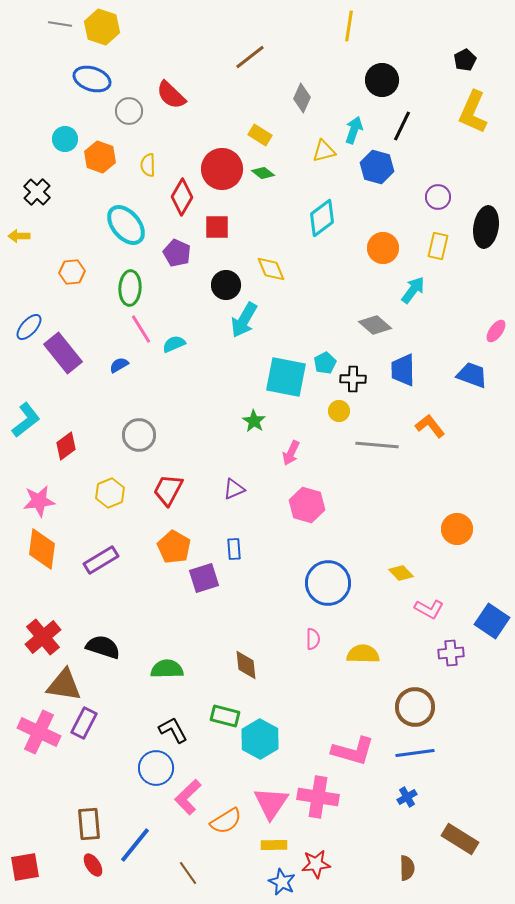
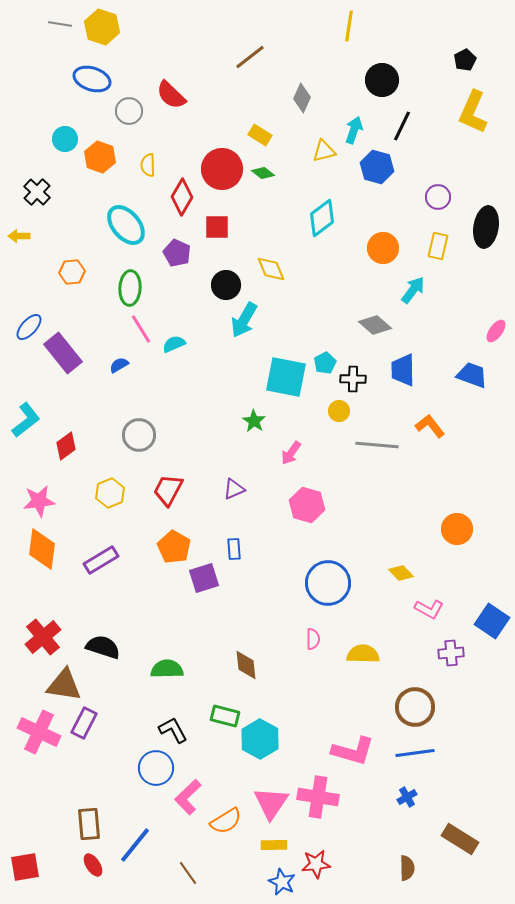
pink arrow at (291, 453): rotated 10 degrees clockwise
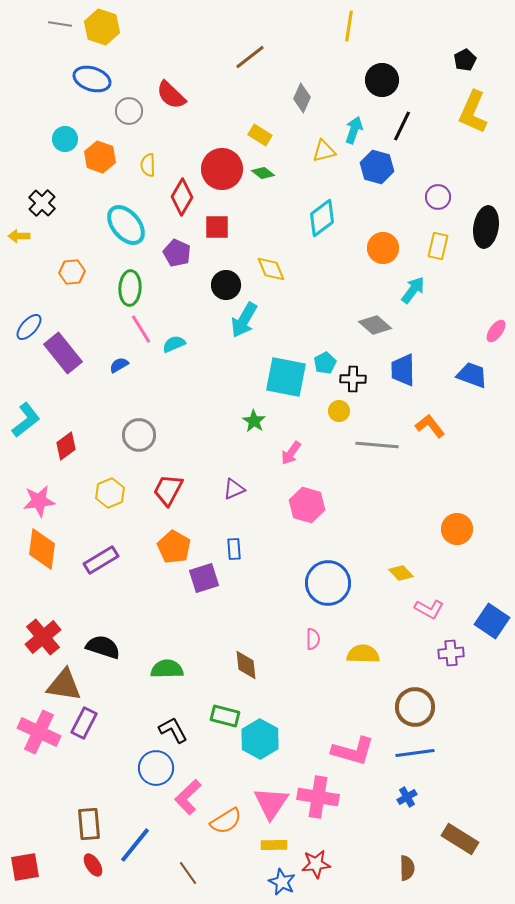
black cross at (37, 192): moved 5 px right, 11 px down
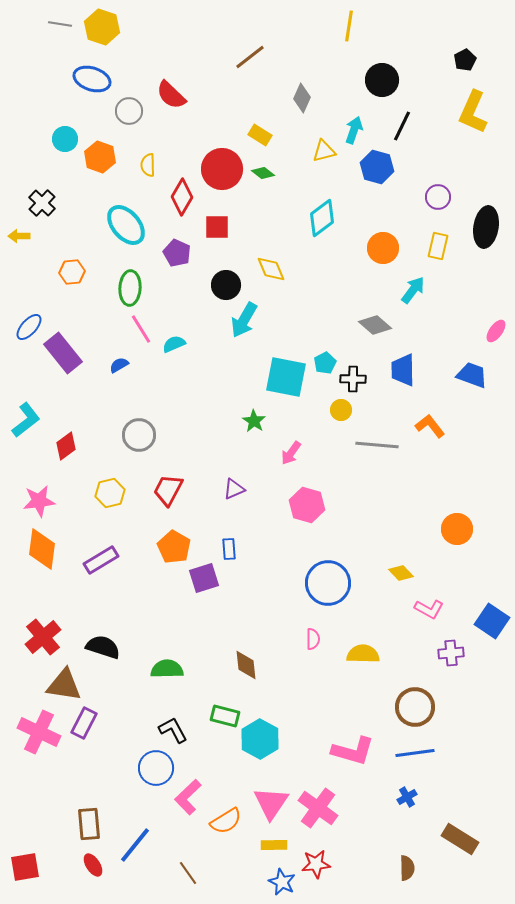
yellow circle at (339, 411): moved 2 px right, 1 px up
yellow hexagon at (110, 493): rotated 8 degrees clockwise
blue rectangle at (234, 549): moved 5 px left
pink cross at (318, 797): moved 11 px down; rotated 27 degrees clockwise
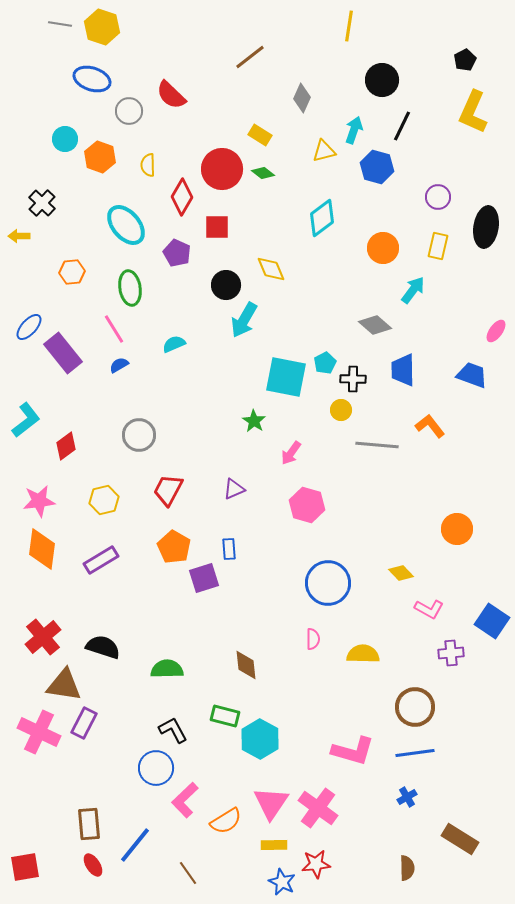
green ellipse at (130, 288): rotated 12 degrees counterclockwise
pink line at (141, 329): moved 27 px left
yellow hexagon at (110, 493): moved 6 px left, 7 px down
pink L-shape at (188, 797): moved 3 px left, 3 px down
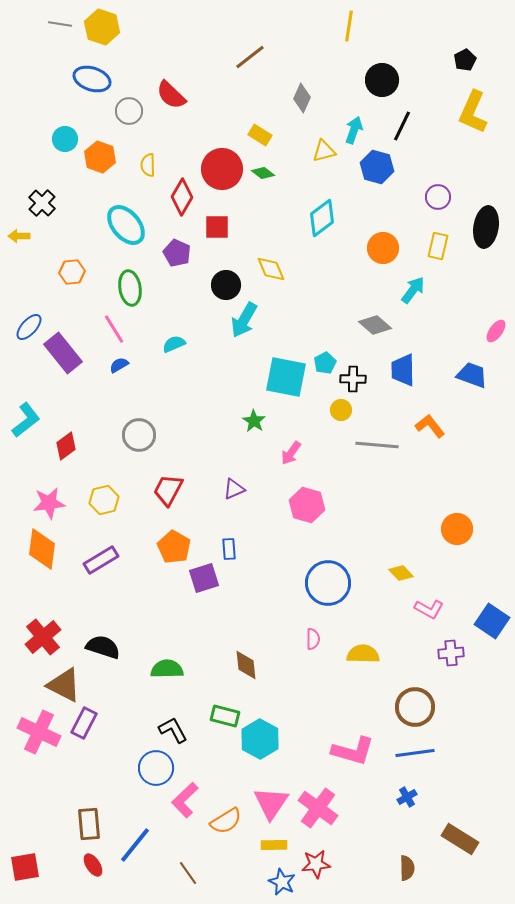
pink star at (39, 501): moved 10 px right, 2 px down
brown triangle at (64, 685): rotated 18 degrees clockwise
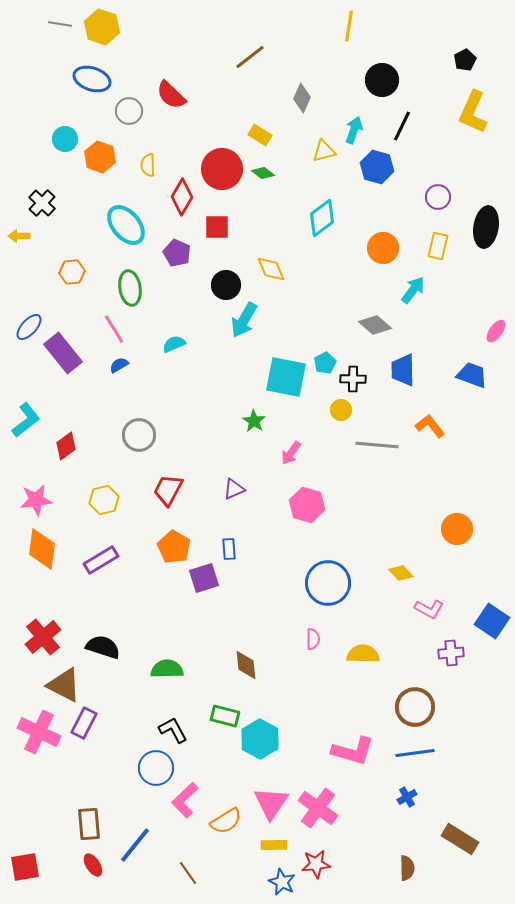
pink star at (49, 503): moved 13 px left, 3 px up
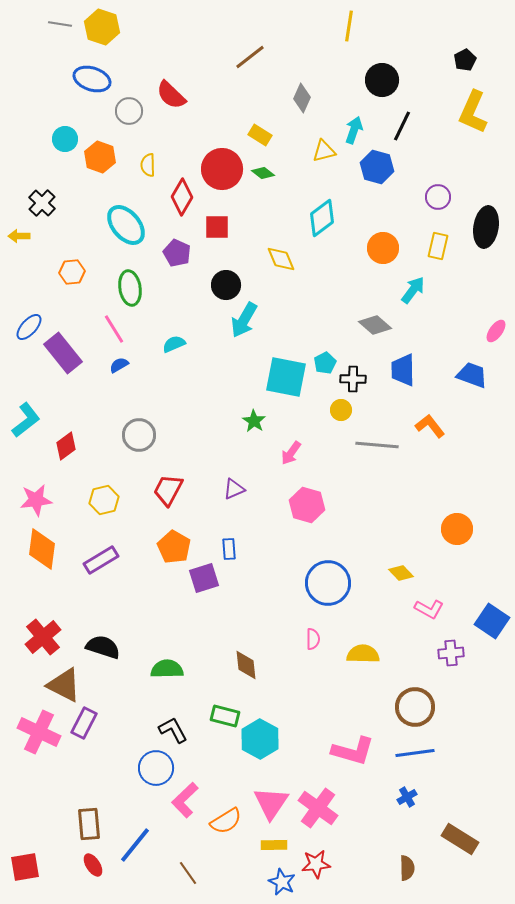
yellow diamond at (271, 269): moved 10 px right, 10 px up
